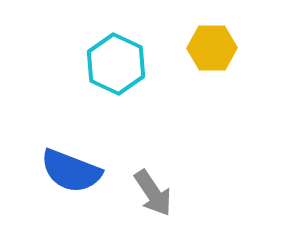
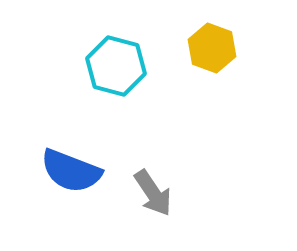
yellow hexagon: rotated 21 degrees clockwise
cyan hexagon: moved 2 px down; rotated 10 degrees counterclockwise
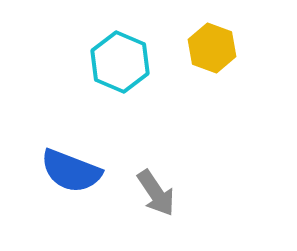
cyan hexagon: moved 4 px right, 4 px up; rotated 8 degrees clockwise
gray arrow: moved 3 px right
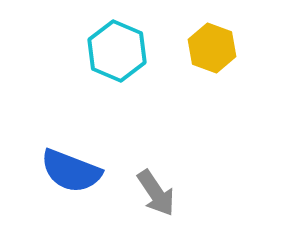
cyan hexagon: moved 3 px left, 11 px up
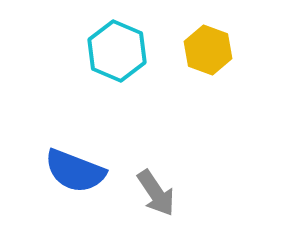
yellow hexagon: moved 4 px left, 2 px down
blue semicircle: moved 4 px right
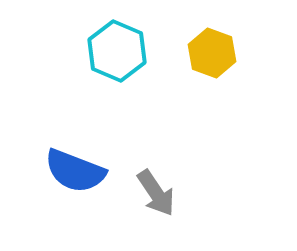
yellow hexagon: moved 4 px right, 3 px down
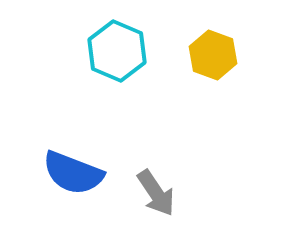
yellow hexagon: moved 1 px right, 2 px down
blue semicircle: moved 2 px left, 2 px down
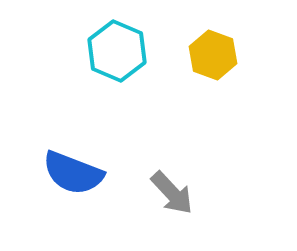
gray arrow: moved 16 px right; rotated 9 degrees counterclockwise
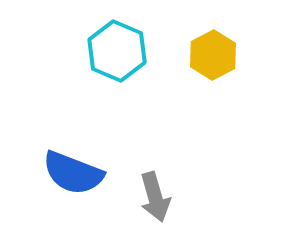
yellow hexagon: rotated 12 degrees clockwise
gray arrow: moved 17 px left, 4 px down; rotated 27 degrees clockwise
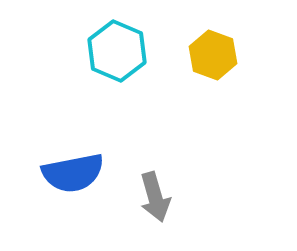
yellow hexagon: rotated 12 degrees counterclockwise
blue semicircle: rotated 32 degrees counterclockwise
